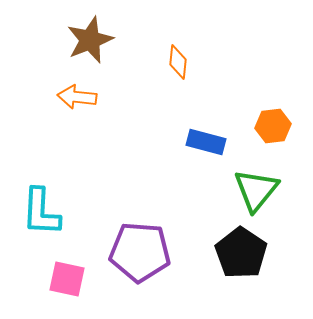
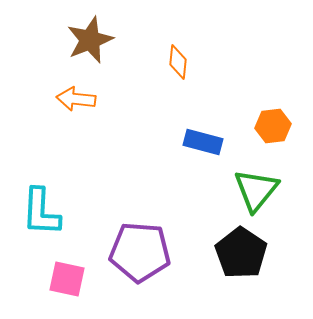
orange arrow: moved 1 px left, 2 px down
blue rectangle: moved 3 px left
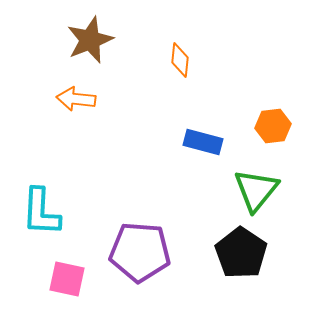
orange diamond: moved 2 px right, 2 px up
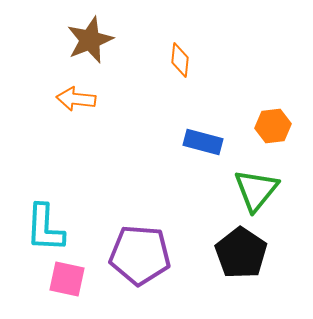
cyan L-shape: moved 4 px right, 16 px down
purple pentagon: moved 3 px down
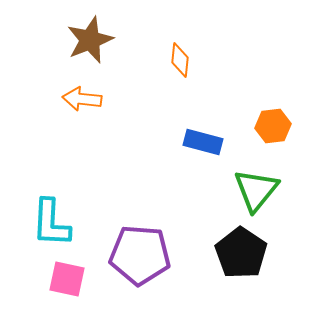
orange arrow: moved 6 px right
cyan L-shape: moved 6 px right, 5 px up
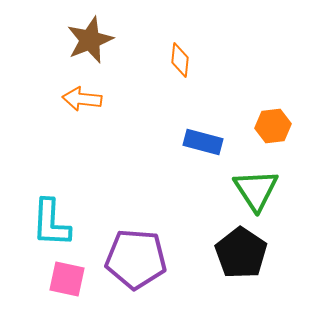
green triangle: rotated 12 degrees counterclockwise
purple pentagon: moved 4 px left, 4 px down
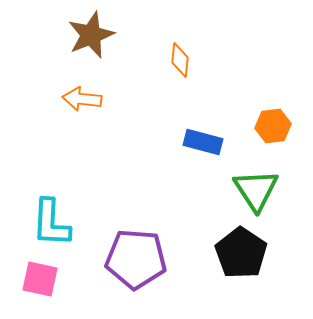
brown star: moved 1 px right, 5 px up
pink square: moved 27 px left
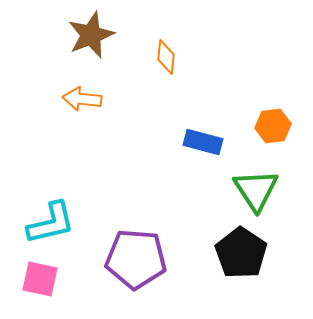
orange diamond: moved 14 px left, 3 px up
cyan L-shape: rotated 106 degrees counterclockwise
